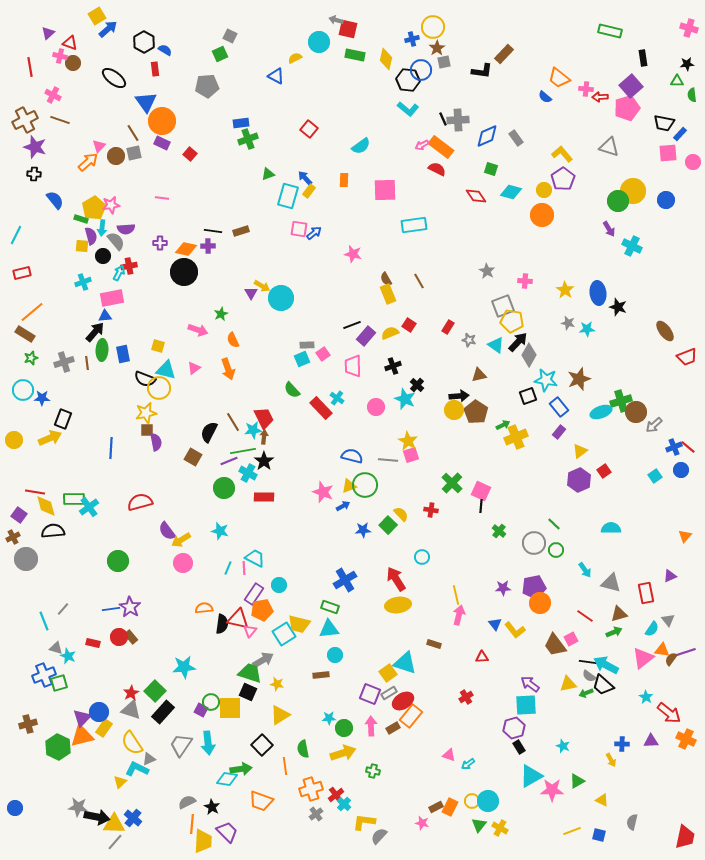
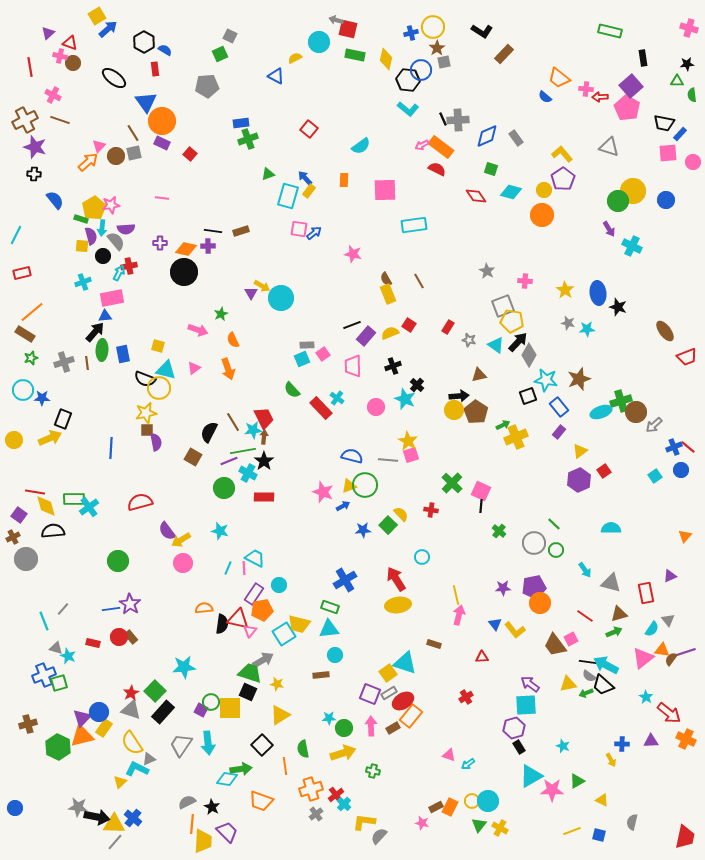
blue cross at (412, 39): moved 1 px left, 6 px up
black L-shape at (482, 71): moved 40 px up; rotated 25 degrees clockwise
pink pentagon at (627, 108): rotated 25 degrees counterclockwise
purple star at (130, 607): moved 3 px up
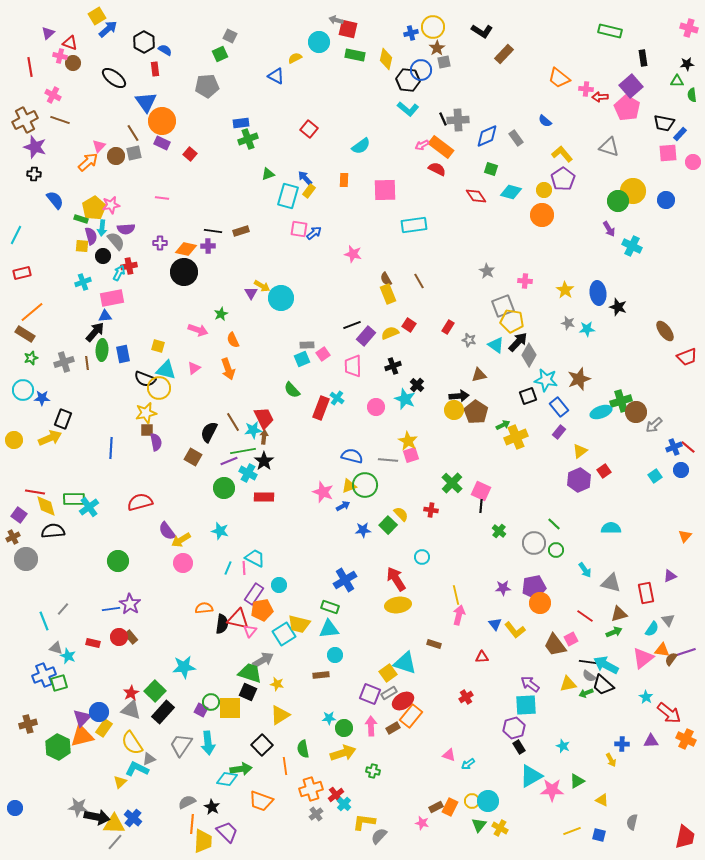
blue semicircle at (545, 97): moved 24 px down
red rectangle at (321, 408): rotated 65 degrees clockwise
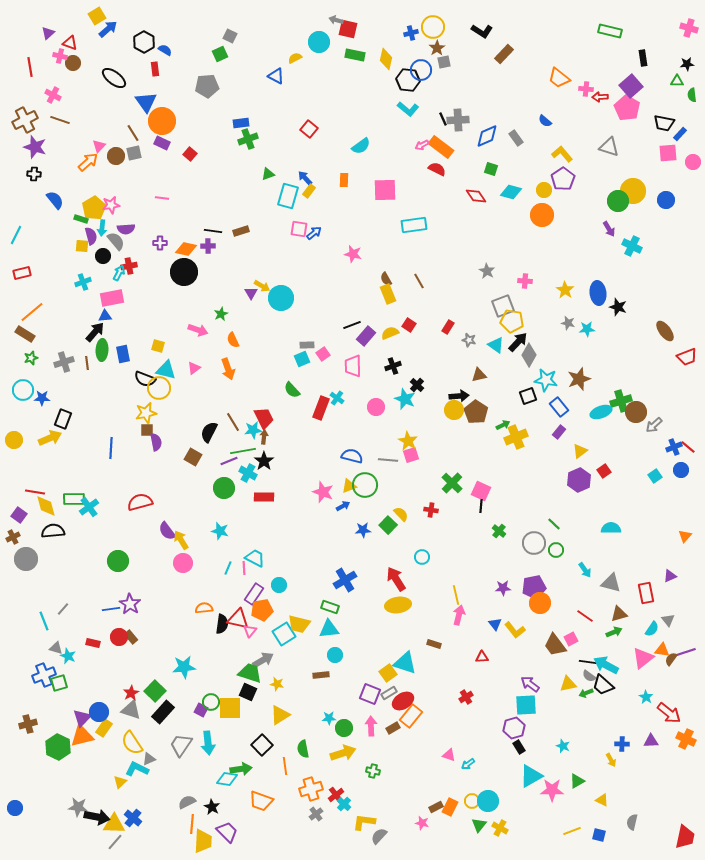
yellow arrow at (181, 540): rotated 90 degrees clockwise
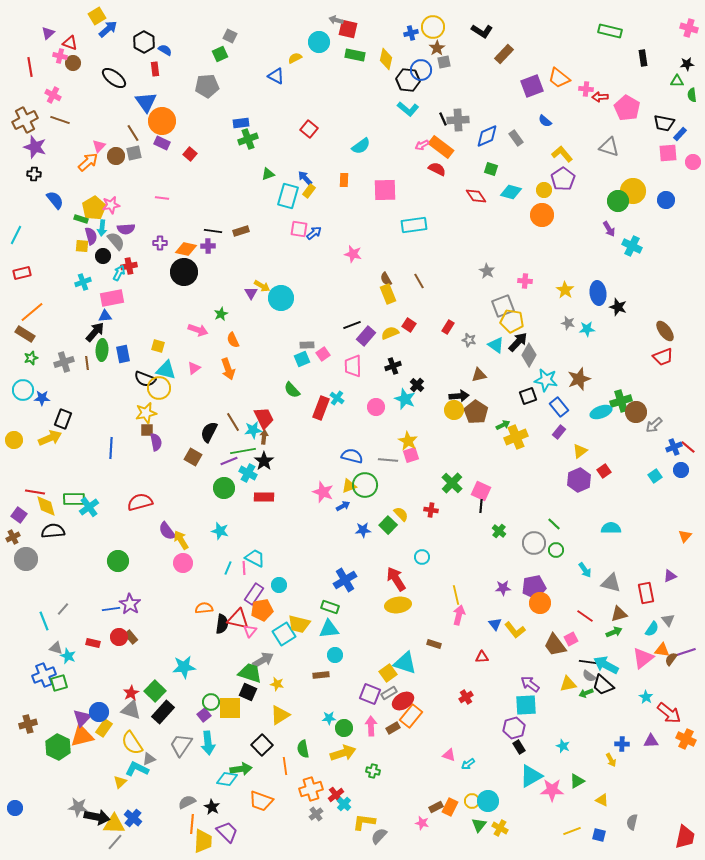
purple square at (631, 86): moved 99 px left; rotated 20 degrees clockwise
red trapezoid at (687, 357): moved 24 px left
purple square at (201, 710): moved 3 px right, 5 px down; rotated 24 degrees clockwise
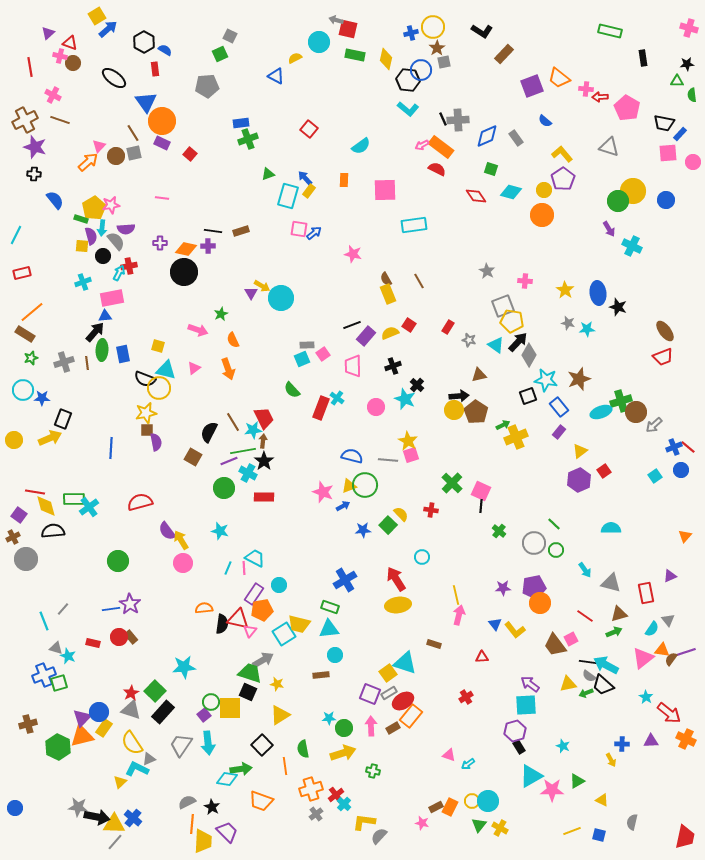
brown arrow at (264, 437): moved 1 px left, 4 px down
purple hexagon at (514, 728): moved 1 px right, 3 px down
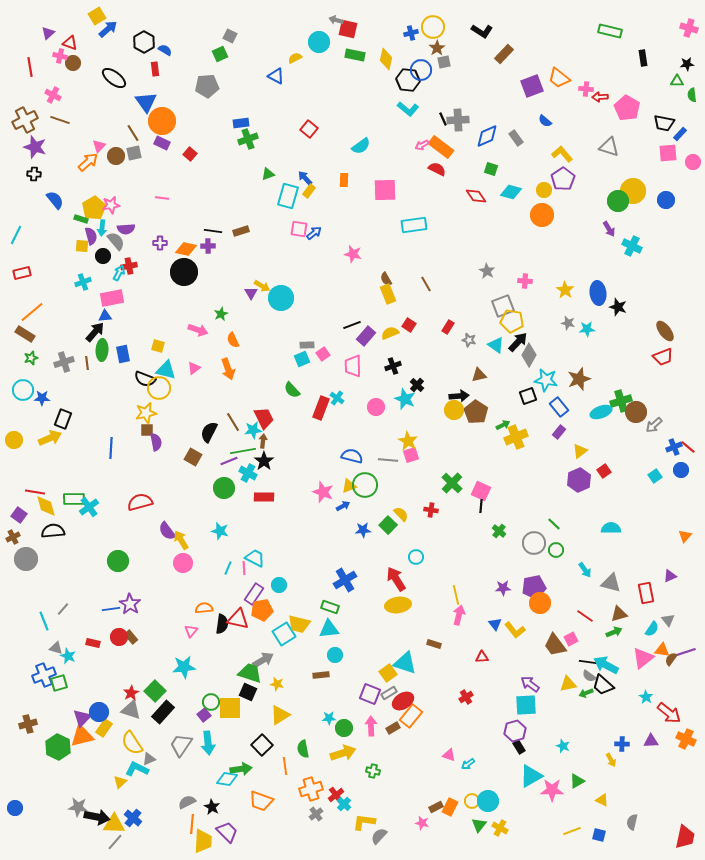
brown line at (419, 281): moved 7 px right, 3 px down
cyan circle at (422, 557): moved 6 px left
pink triangle at (250, 631): moved 59 px left
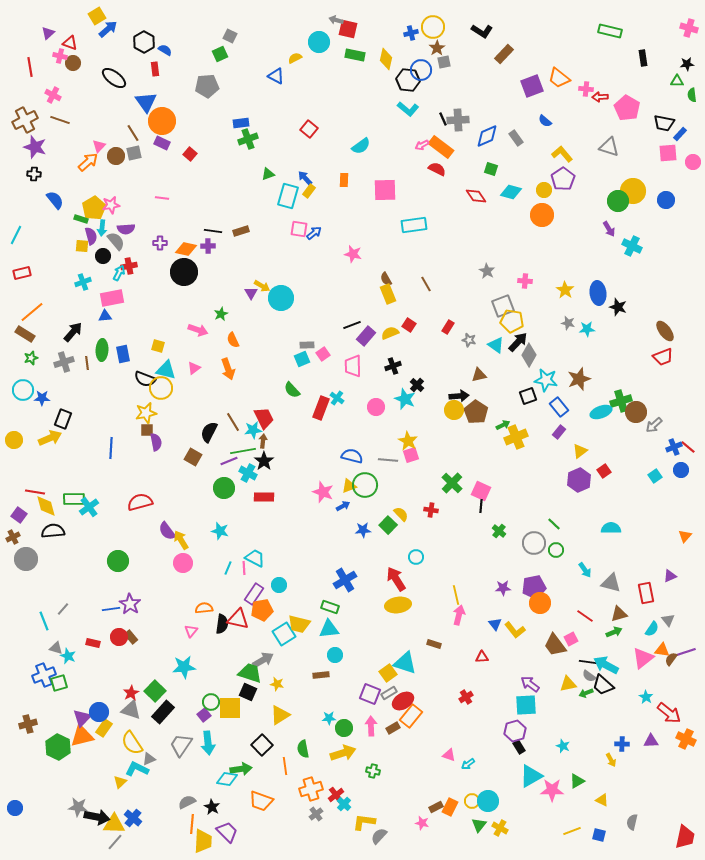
black arrow at (95, 332): moved 22 px left
yellow circle at (159, 388): moved 2 px right
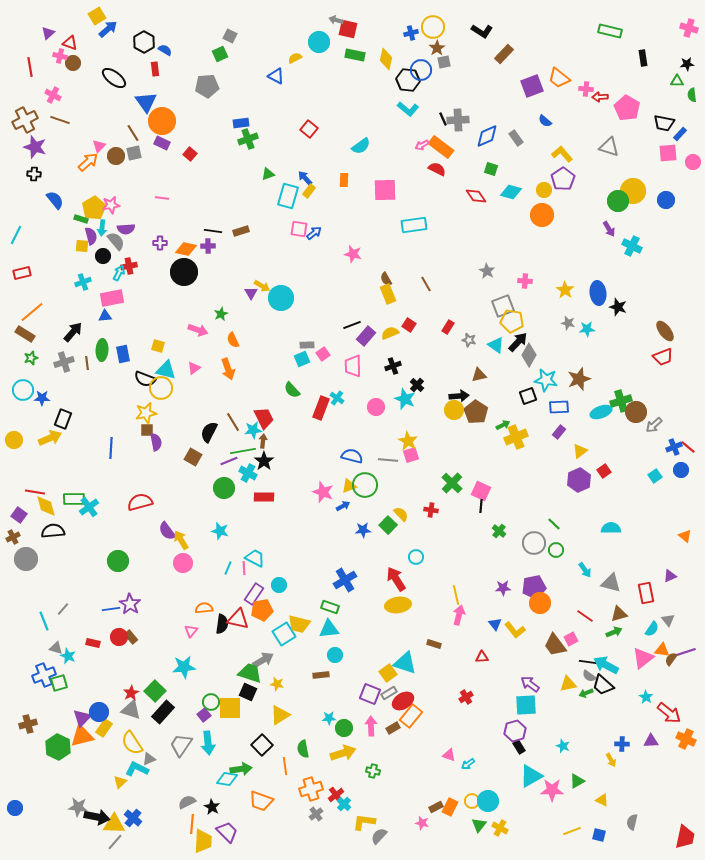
blue rectangle at (559, 407): rotated 54 degrees counterclockwise
orange triangle at (685, 536): rotated 32 degrees counterclockwise
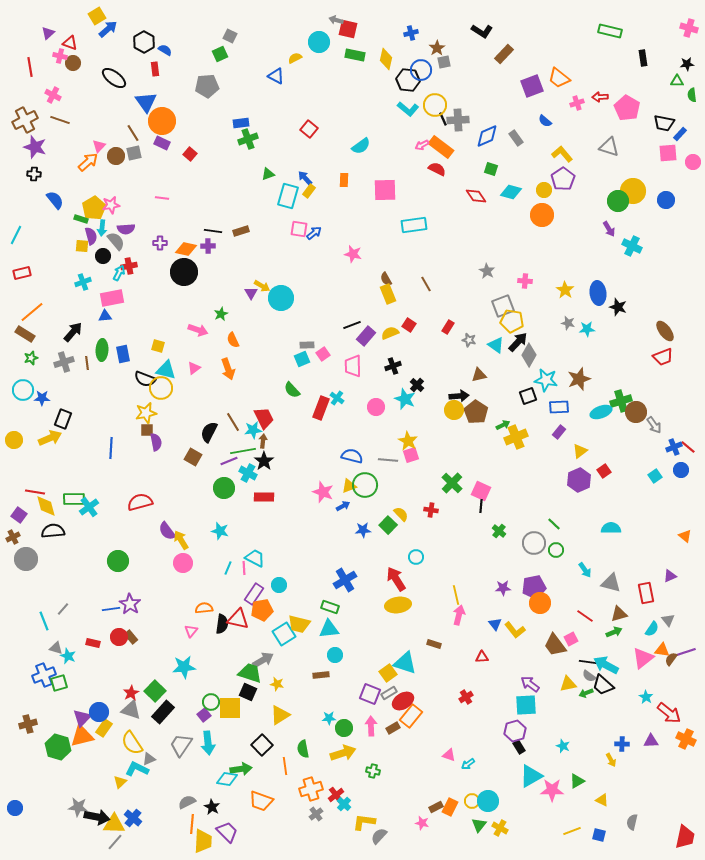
yellow circle at (433, 27): moved 2 px right, 78 px down
pink cross at (586, 89): moved 9 px left, 14 px down; rotated 24 degrees counterclockwise
gray arrow at (654, 425): rotated 84 degrees counterclockwise
green hexagon at (58, 747): rotated 10 degrees counterclockwise
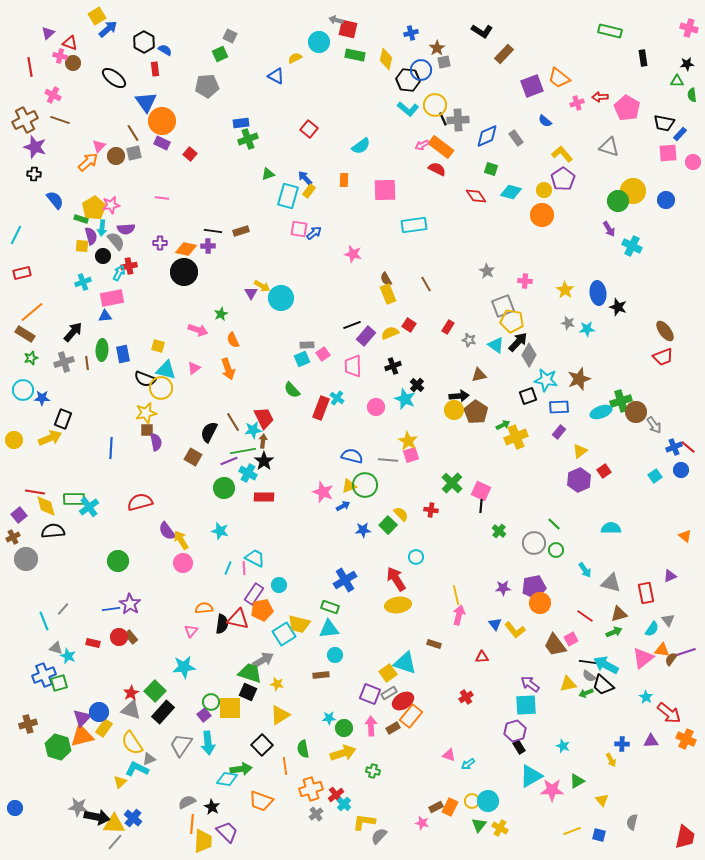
purple square at (19, 515): rotated 14 degrees clockwise
yellow triangle at (602, 800): rotated 24 degrees clockwise
